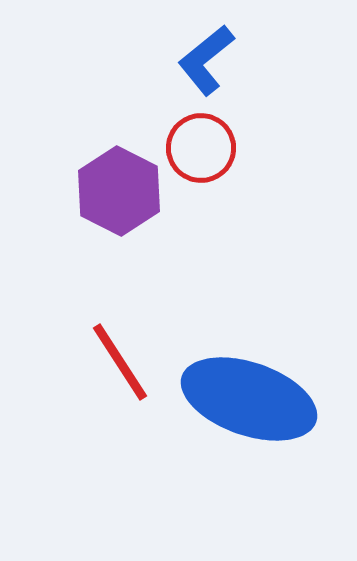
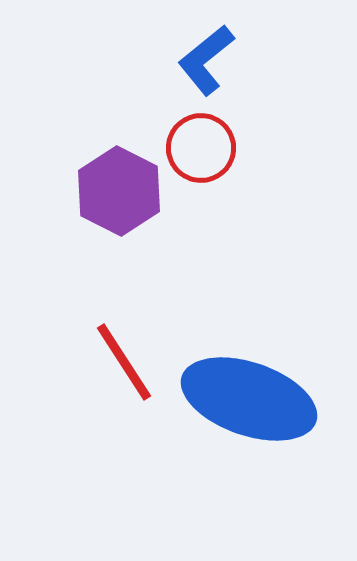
red line: moved 4 px right
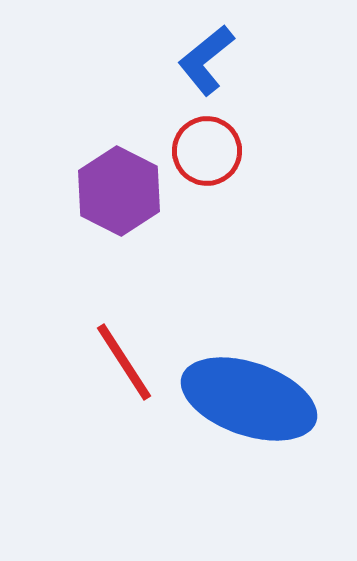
red circle: moved 6 px right, 3 px down
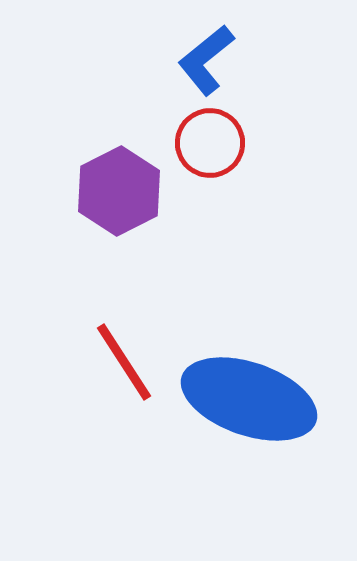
red circle: moved 3 px right, 8 px up
purple hexagon: rotated 6 degrees clockwise
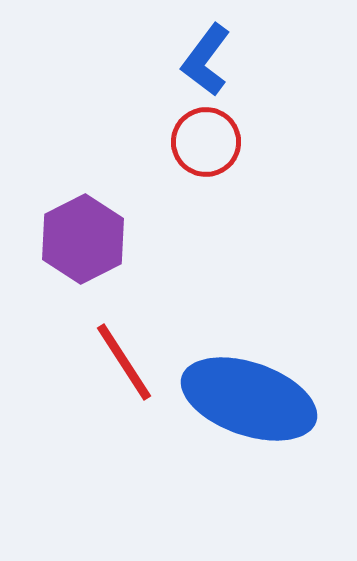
blue L-shape: rotated 14 degrees counterclockwise
red circle: moved 4 px left, 1 px up
purple hexagon: moved 36 px left, 48 px down
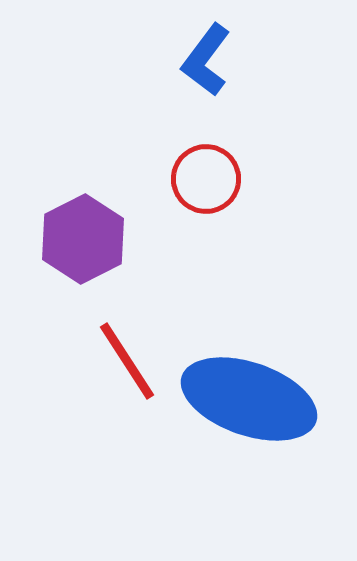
red circle: moved 37 px down
red line: moved 3 px right, 1 px up
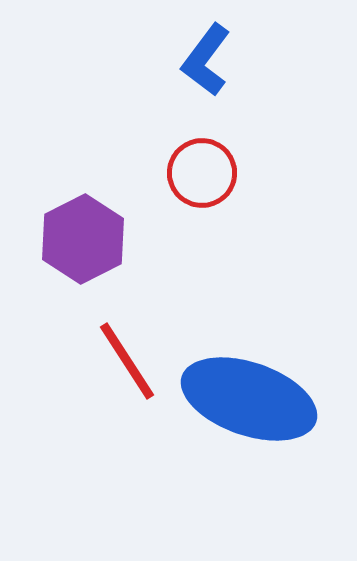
red circle: moved 4 px left, 6 px up
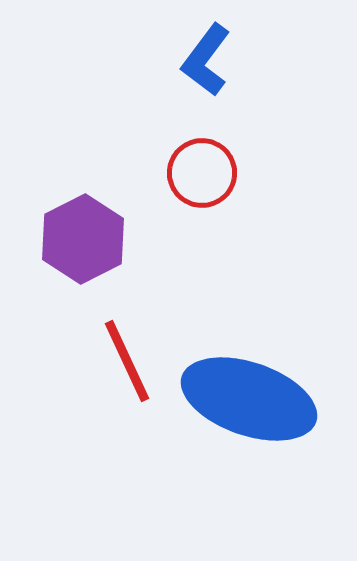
red line: rotated 8 degrees clockwise
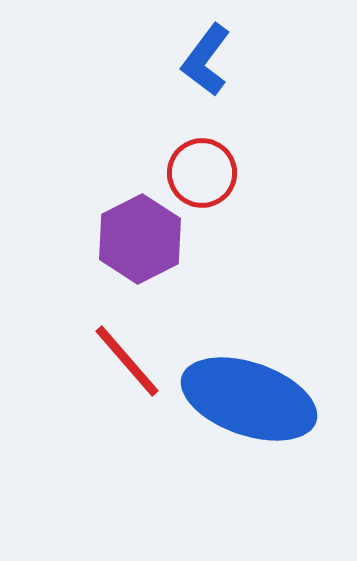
purple hexagon: moved 57 px right
red line: rotated 16 degrees counterclockwise
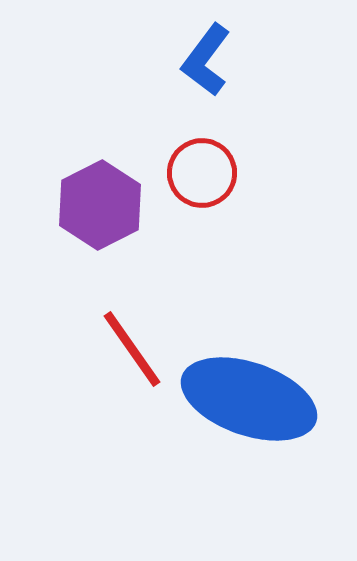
purple hexagon: moved 40 px left, 34 px up
red line: moved 5 px right, 12 px up; rotated 6 degrees clockwise
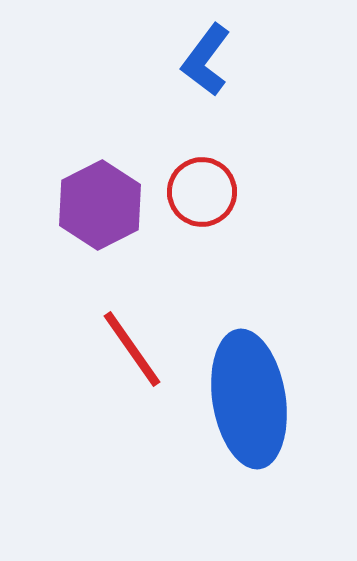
red circle: moved 19 px down
blue ellipse: rotated 62 degrees clockwise
